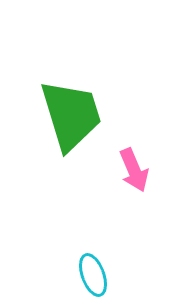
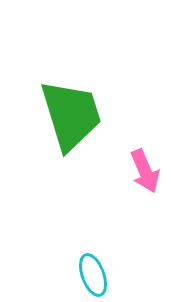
pink arrow: moved 11 px right, 1 px down
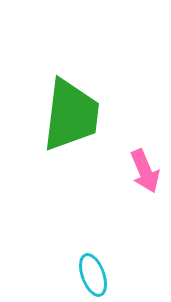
green trapezoid: rotated 24 degrees clockwise
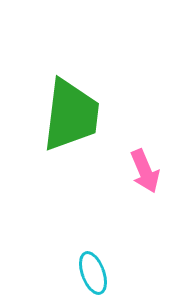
cyan ellipse: moved 2 px up
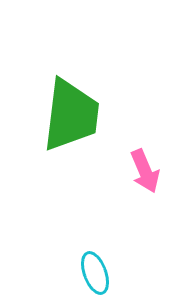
cyan ellipse: moved 2 px right
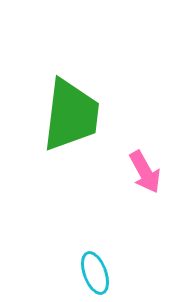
pink arrow: moved 1 px down; rotated 6 degrees counterclockwise
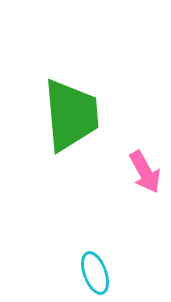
green trapezoid: rotated 12 degrees counterclockwise
